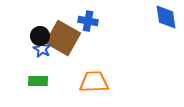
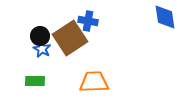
blue diamond: moved 1 px left
brown square: moved 7 px right; rotated 28 degrees clockwise
green rectangle: moved 3 px left
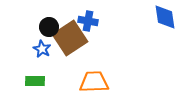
black circle: moved 9 px right, 9 px up
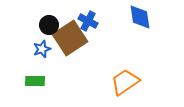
blue diamond: moved 25 px left
blue cross: rotated 18 degrees clockwise
black circle: moved 2 px up
blue star: rotated 24 degrees clockwise
orange trapezoid: moved 31 px right; rotated 32 degrees counterclockwise
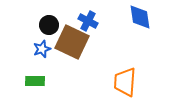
brown square: moved 2 px right, 4 px down; rotated 32 degrees counterclockwise
orange trapezoid: rotated 52 degrees counterclockwise
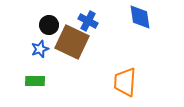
blue star: moved 2 px left
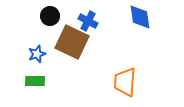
black circle: moved 1 px right, 9 px up
blue star: moved 3 px left, 5 px down
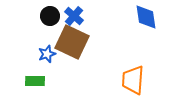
blue diamond: moved 6 px right
blue cross: moved 14 px left, 5 px up; rotated 12 degrees clockwise
blue star: moved 10 px right
orange trapezoid: moved 8 px right, 2 px up
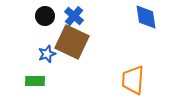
black circle: moved 5 px left
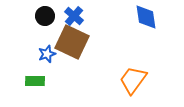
orange trapezoid: rotated 32 degrees clockwise
